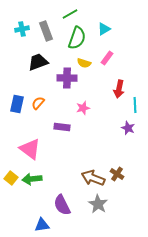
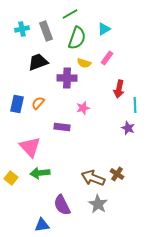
pink triangle: moved 2 px up; rotated 10 degrees clockwise
green arrow: moved 8 px right, 6 px up
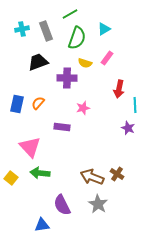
yellow semicircle: moved 1 px right
green arrow: rotated 12 degrees clockwise
brown arrow: moved 1 px left, 1 px up
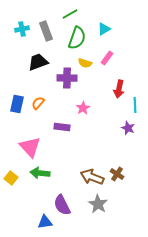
pink star: rotated 16 degrees counterclockwise
blue triangle: moved 3 px right, 3 px up
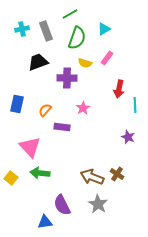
orange semicircle: moved 7 px right, 7 px down
purple star: moved 9 px down
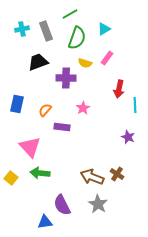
purple cross: moved 1 px left
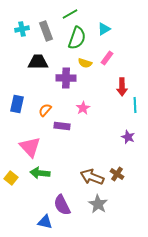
black trapezoid: rotated 20 degrees clockwise
red arrow: moved 3 px right, 2 px up; rotated 12 degrees counterclockwise
purple rectangle: moved 1 px up
blue triangle: rotated 21 degrees clockwise
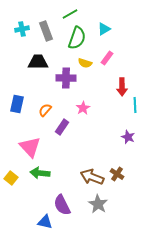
purple rectangle: moved 1 px down; rotated 63 degrees counterclockwise
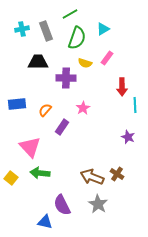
cyan triangle: moved 1 px left
blue rectangle: rotated 72 degrees clockwise
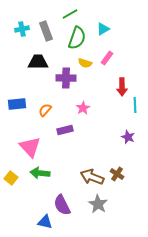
purple rectangle: moved 3 px right, 3 px down; rotated 42 degrees clockwise
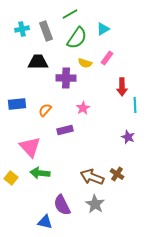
green semicircle: rotated 15 degrees clockwise
gray star: moved 3 px left
